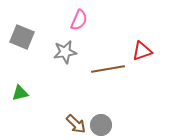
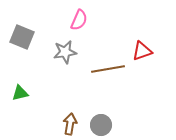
brown arrow: moved 6 px left; rotated 125 degrees counterclockwise
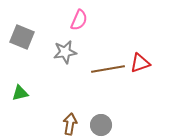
red triangle: moved 2 px left, 12 px down
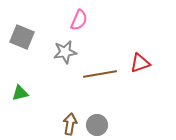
brown line: moved 8 px left, 5 px down
gray circle: moved 4 px left
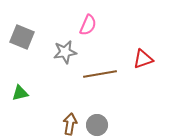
pink semicircle: moved 9 px right, 5 px down
red triangle: moved 3 px right, 4 px up
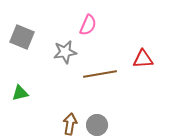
red triangle: rotated 15 degrees clockwise
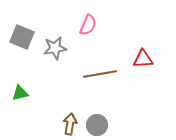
gray star: moved 10 px left, 4 px up
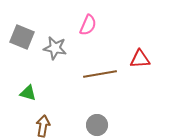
gray star: rotated 20 degrees clockwise
red triangle: moved 3 px left
green triangle: moved 8 px right; rotated 30 degrees clockwise
brown arrow: moved 27 px left, 2 px down
